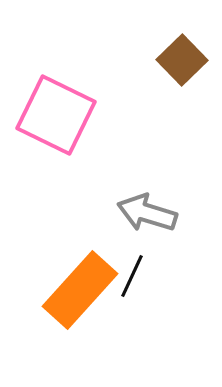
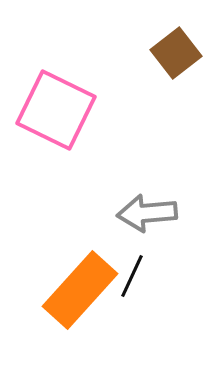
brown square: moved 6 px left, 7 px up; rotated 6 degrees clockwise
pink square: moved 5 px up
gray arrow: rotated 22 degrees counterclockwise
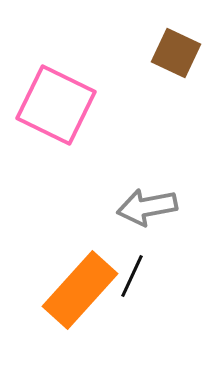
brown square: rotated 27 degrees counterclockwise
pink square: moved 5 px up
gray arrow: moved 6 px up; rotated 6 degrees counterclockwise
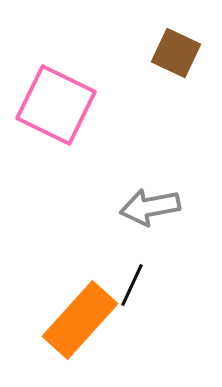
gray arrow: moved 3 px right
black line: moved 9 px down
orange rectangle: moved 30 px down
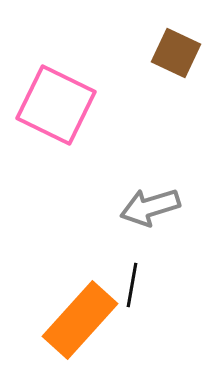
gray arrow: rotated 6 degrees counterclockwise
black line: rotated 15 degrees counterclockwise
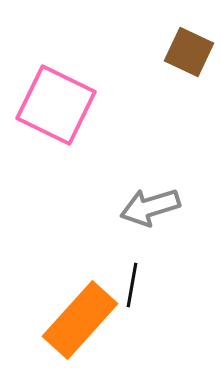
brown square: moved 13 px right, 1 px up
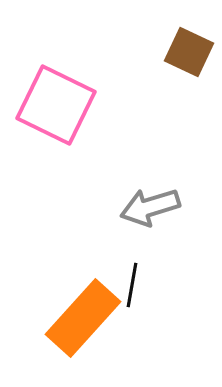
orange rectangle: moved 3 px right, 2 px up
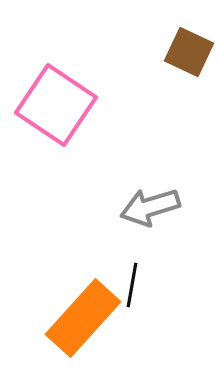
pink square: rotated 8 degrees clockwise
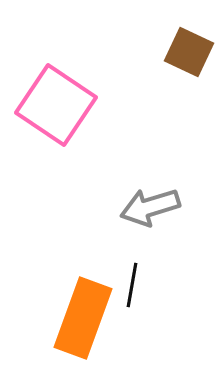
orange rectangle: rotated 22 degrees counterclockwise
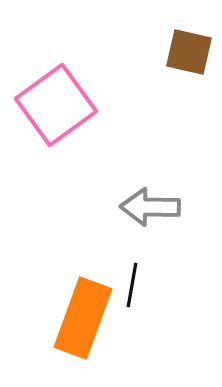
brown square: rotated 12 degrees counterclockwise
pink square: rotated 20 degrees clockwise
gray arrow: rotated 18 degrees clockwise
